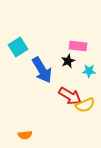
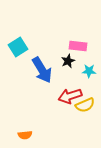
red arrow: rotated 130 degrees clockwise
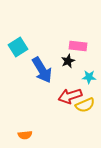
cyan star: moved 6 px down
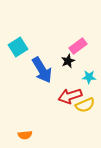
pink rectangle: rotated 42 degrees counterclockwise
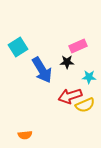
pink rectangle: rotated 12 degrees clockwise
black star: moved 1 px left, 1 px down; rotated 24 degrees clockwise
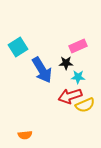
black star: moved 1 px left, 1 px down
cyan star: moved 11 px left
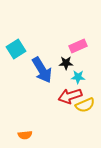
cyan square: moved 2 px left, 2 px down
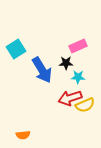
red arrow: moved 2 px down
orange semicircle: moved 2 px left
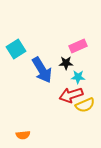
red arrow: moved 1 px right, 3 px up
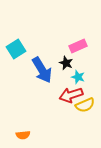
black star: rotated 24 degrees clockwise
cyan star: rotated 16 degrees clockwise
